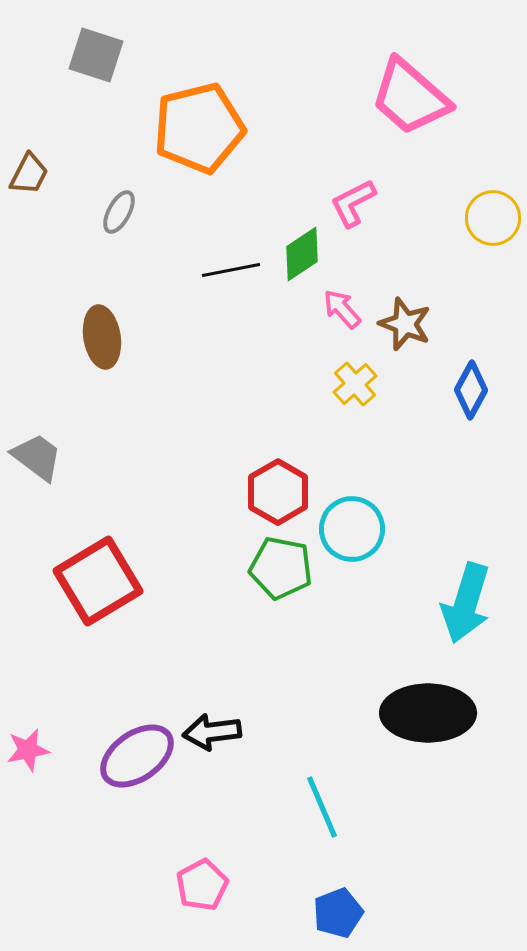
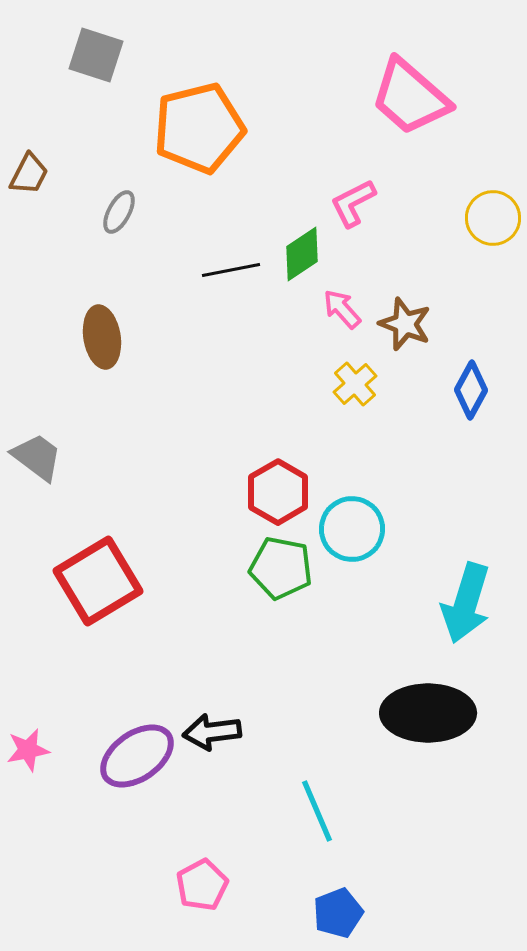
cyan line: moved 5 px left, 4 px down
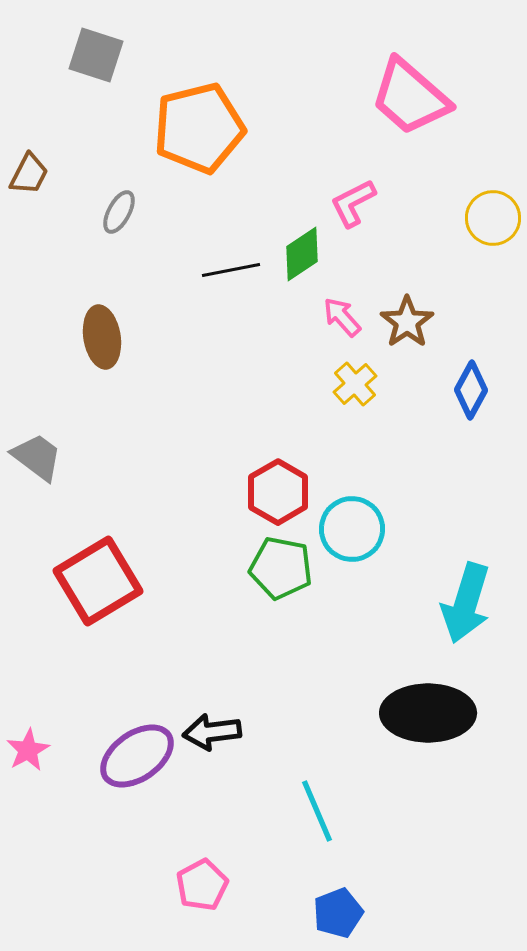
pink arrow: moved 8 px down
brown star: moved 2 px right, 2 px up; rotated 16 degrees clockwise
pink star: rotated 18 degrees counterclockwise
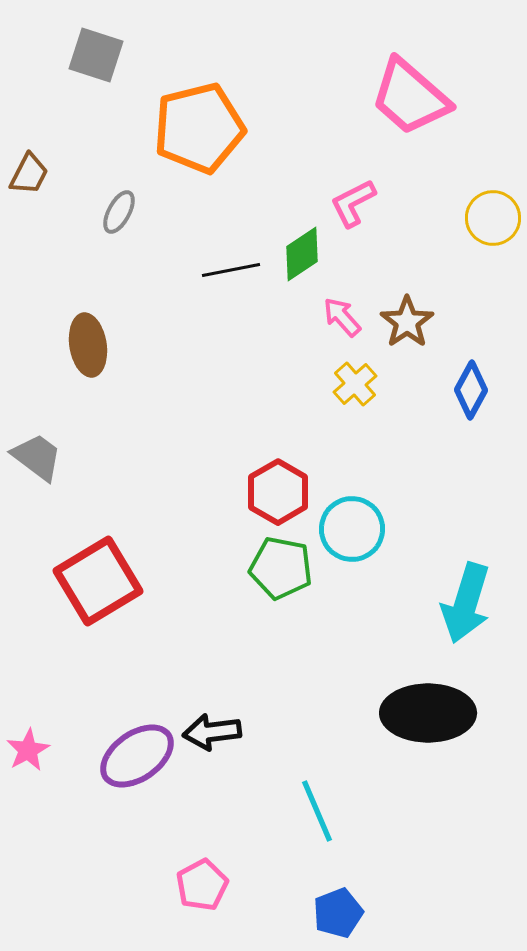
brown ellipse: moved 14 px left, 8 px down
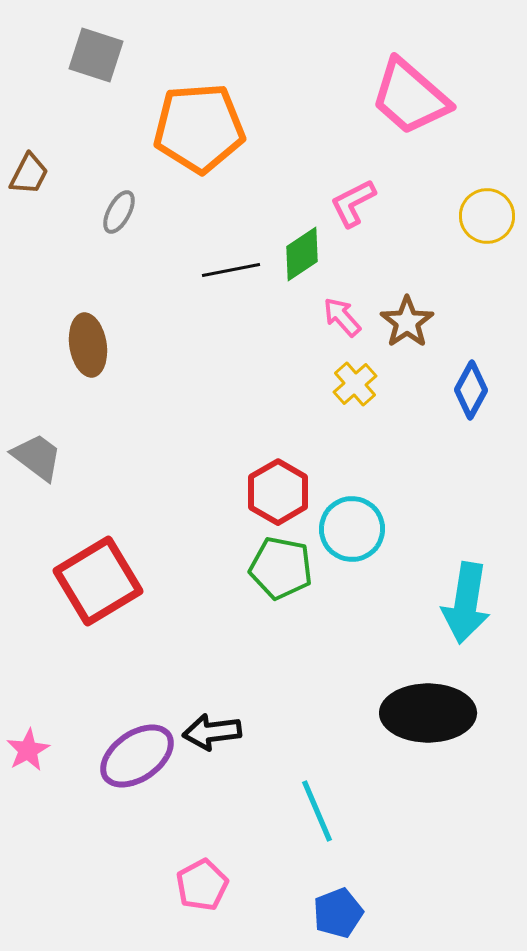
orange pentagon: rotated 10 degrees clockwise
yellow circle: moved 6 px left, 2 px up
cyan arrow: rotated 8 degrees counterclockwise
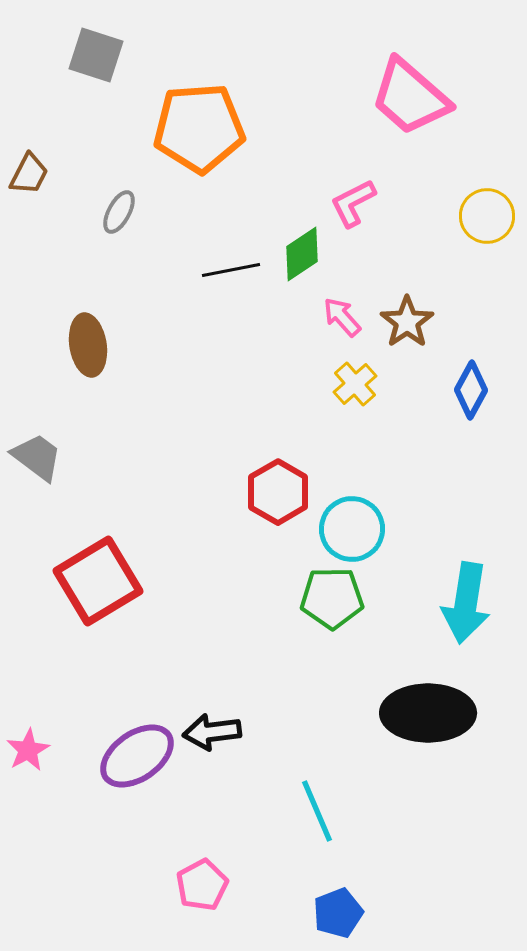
green pentagon: moved 51 px right, 30 px down; rotated 12 degrees counterclockwise
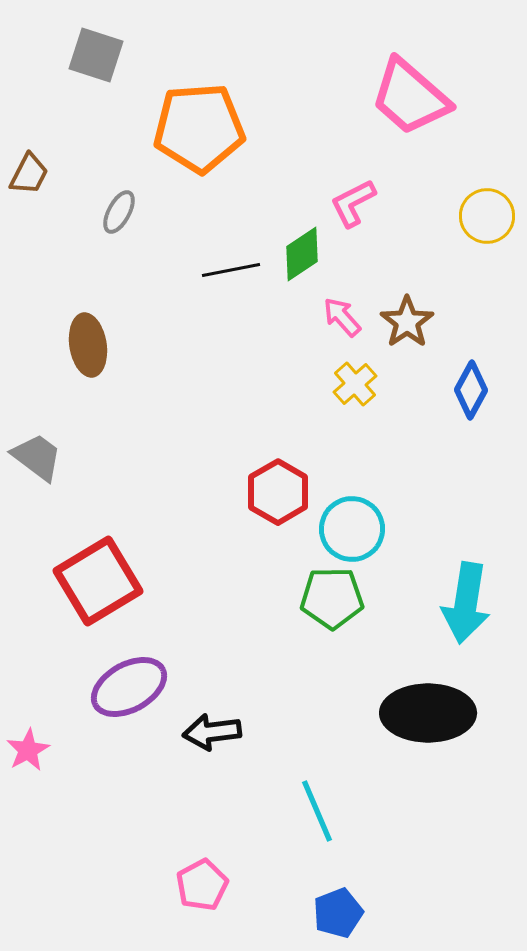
purple ellipse: moved 8 px left, 69 px up; rotated 6 degrees clockwise
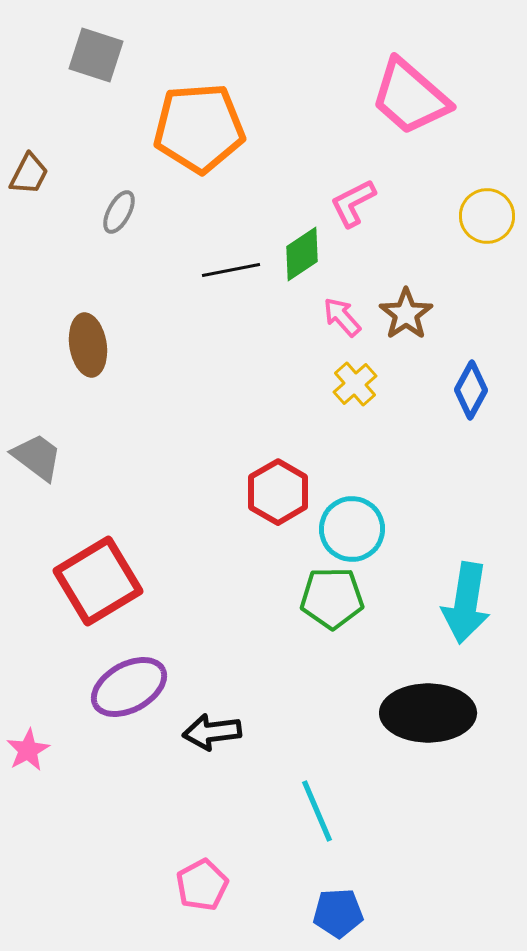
brown star: moved 1 px left, 8 px up
blue pentagon: rotated 18 degrees clockwise
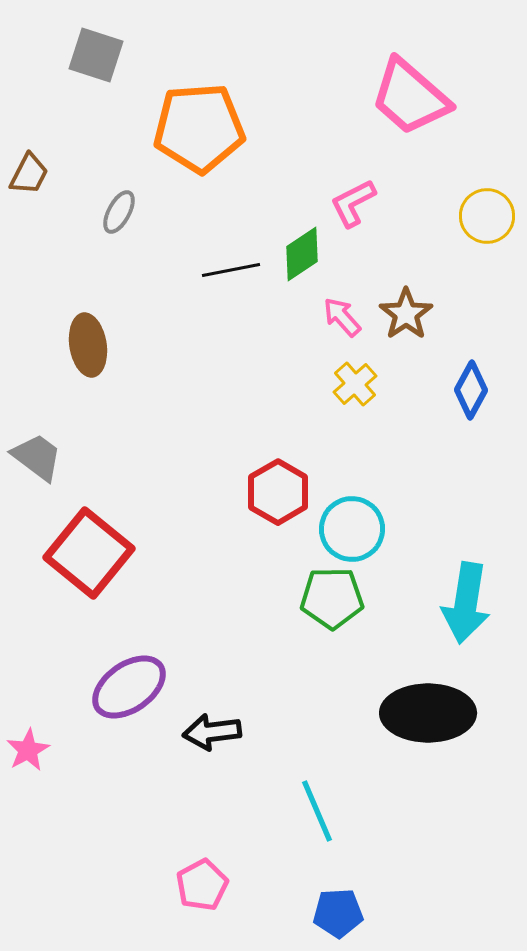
red square: moved 9 px left, 28 px up; rotated 20 degrees counterclockwise
purple ellipse: rotated 6 degrees counterclockwise
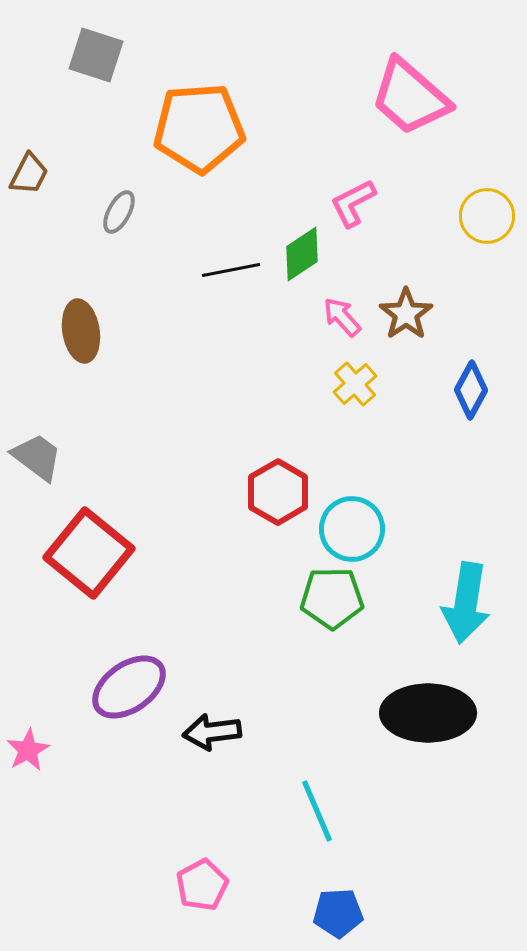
brown ellipse: moved 7 px left, 14 px up
